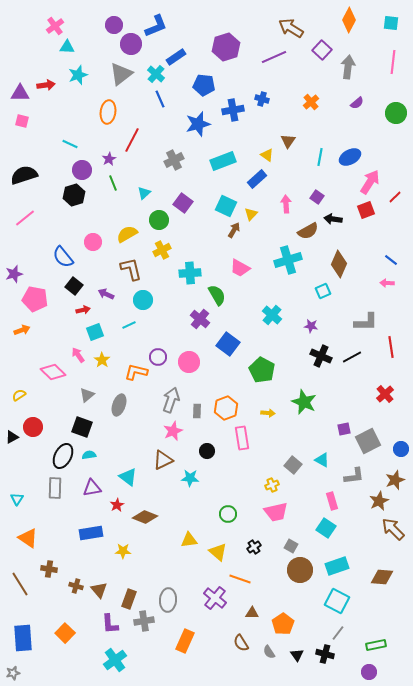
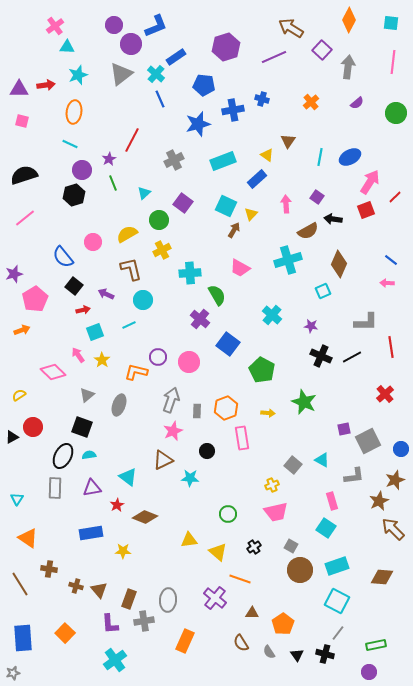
purple triangle at (20, 93): moved 1 px left, 4 px up
orange ellipse at (108, 112): moved 34 px left
pink pentagon at (35, 299): rotated 30 degrees clockwise
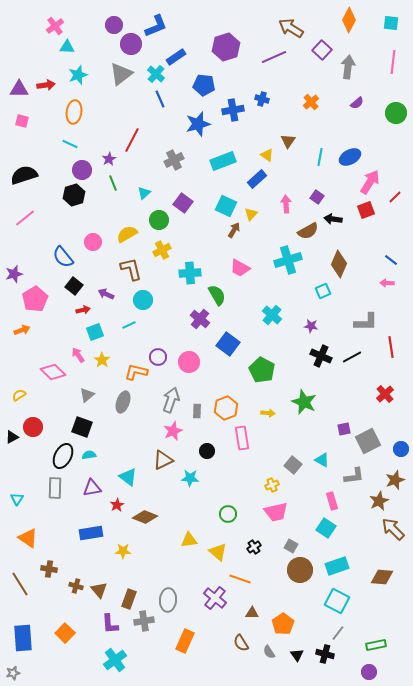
gray ellipse at (119, 405): moved 4 px right, 3 px up
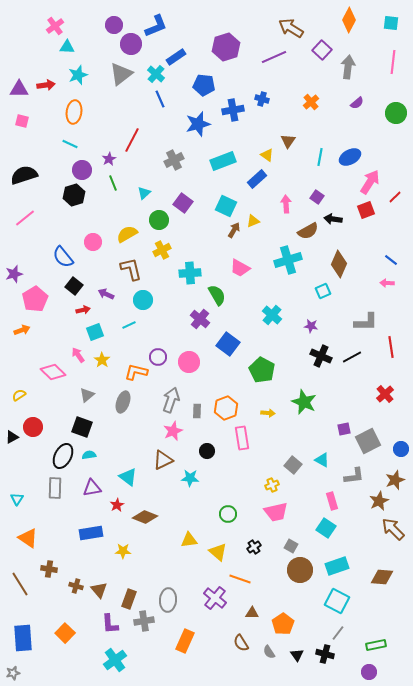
yellow triangle at (251, 214): moved 2 px right, 7 px down; rotated 24 degrees clockwise
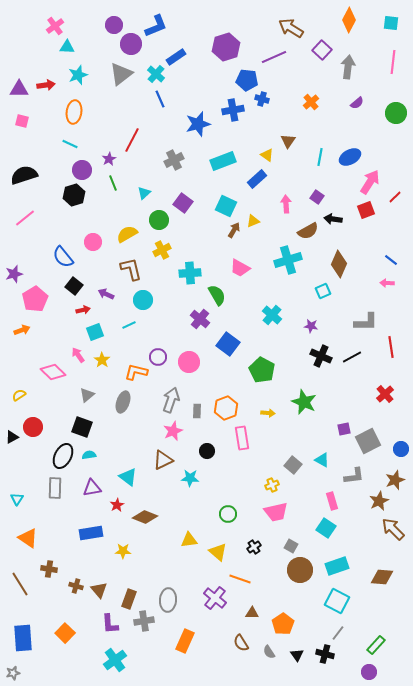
blue pentagon at (204, 85): moved 43 px right, 5 px up
green rectangle at (376, 645): rotated 36 degrees counterclockwise
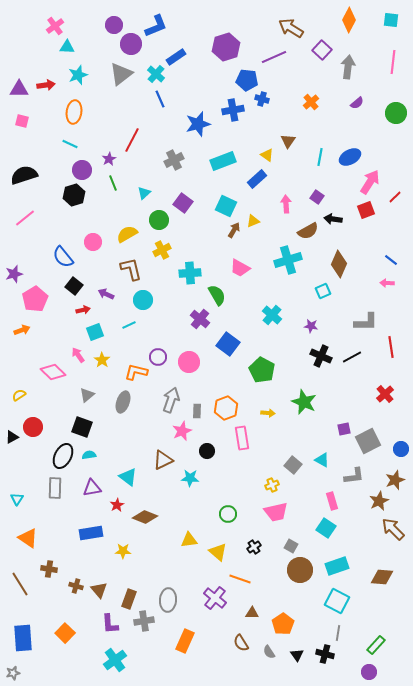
cyan square at (391, 23): moved 3 px up
pink star at (173, 431): moved 9 px right
gray line at (338, 633): rotated 28 degrees counterclockwise
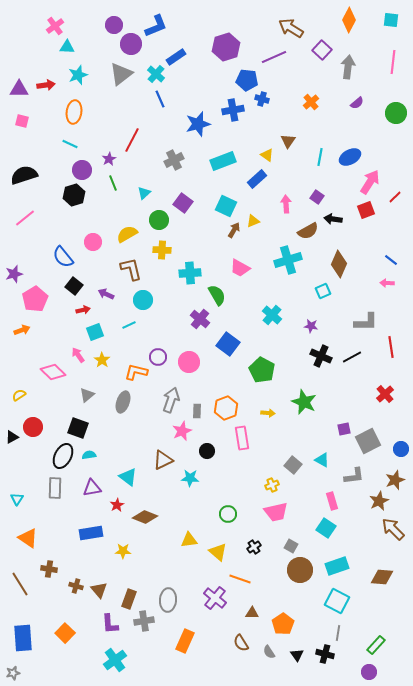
yellow cross at (162, 250): rotated 30 degrees clockwise
black square at (82, 427): moved 4 px left, 1 px down
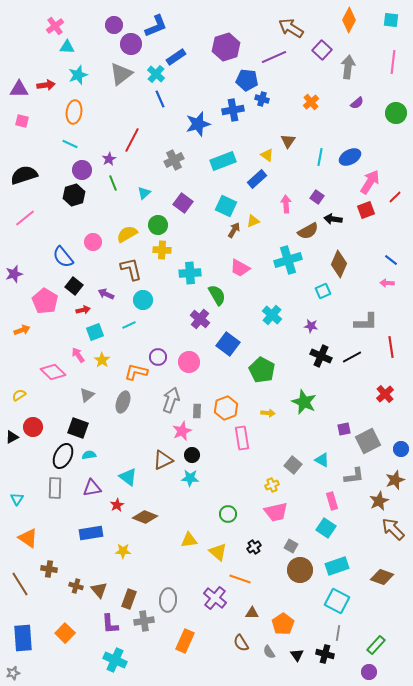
green circle at (159, 220): moved 1 px left, 5 px down
pink pentagon at (35, 299): moved 10 px right, 2 px down; rotated 10 degrees counterclockwise
black circle at (207, 451): moved 15 px left, 4 px down
brown diamond at (382, 577): rotated 15 degrees clockwise
cyan cross at (115, 660): rotated 30 degrees counterclockwise
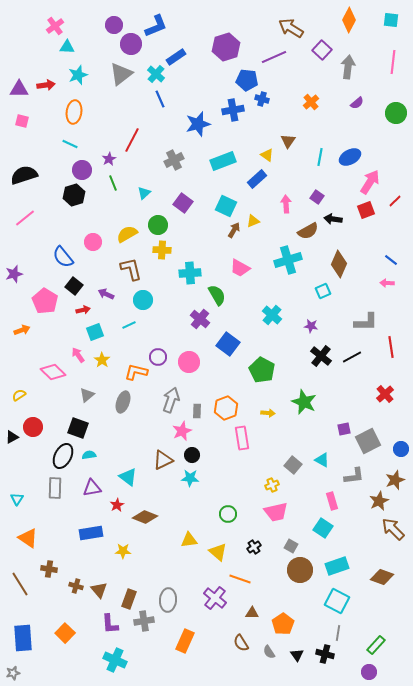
red line at (395, 197): moved 4 px down
black cross at (321, 356): rotated 15 degrees clockwise
cyan square at (326, 528): moved 3 px left
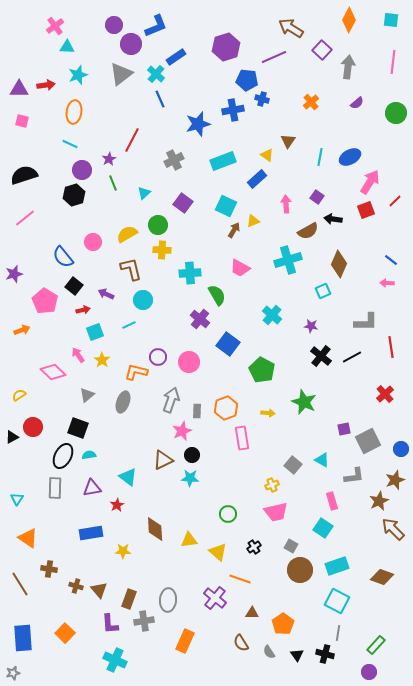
brown diamond at (145, 517): moved 10 px right, 12 px down; rotated 65 degrees clockwise
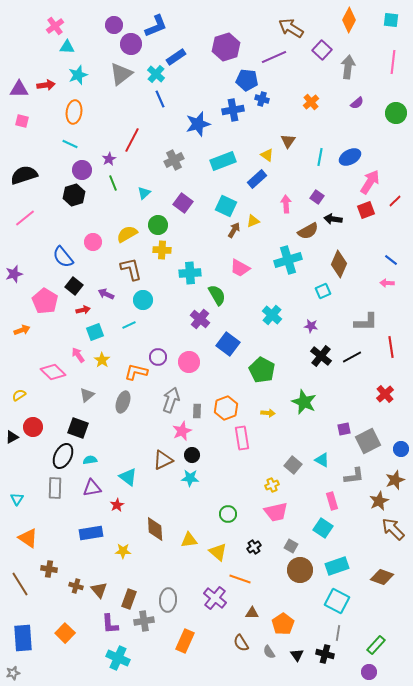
cyan semicircle at (89, 455): moved 1 px right, 5 px down
cyan cross at (115, 660): moved 3 px right, 2 px up
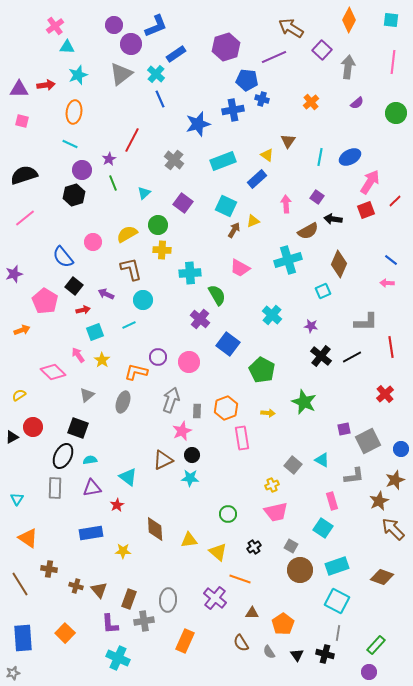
blue rectangle at (176, 57): moved 3 px up
gray cross at (174, 160): rotated 24 degrees counterclockwise
